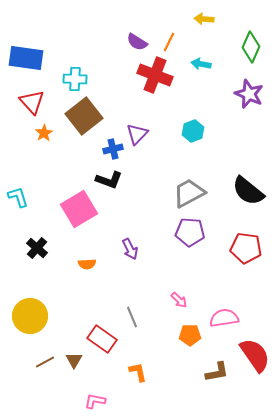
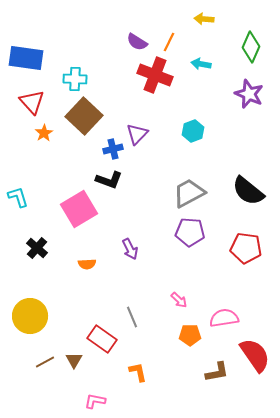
brown square: rotated 9 degrees counterclockwise
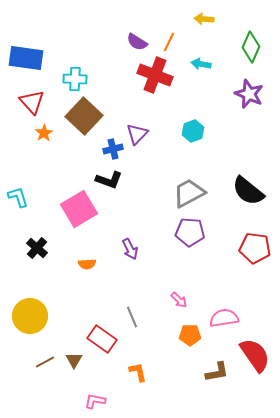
red pentagon: moved 9 px right
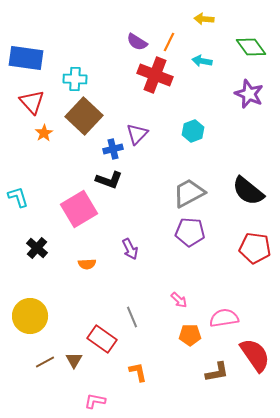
green diamond: rotated 60 degrees counterclockwise
cyan arrow: moved 1 px right, 3 px up
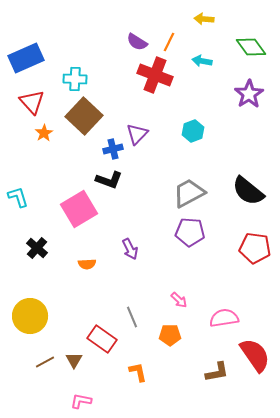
blue rectangle: rotated 32 degrees counterclockwise
purple star: rotated 16 degrees clockwise
orange pentagon: moved 20 px left
pink L-shape: moved 14 px left
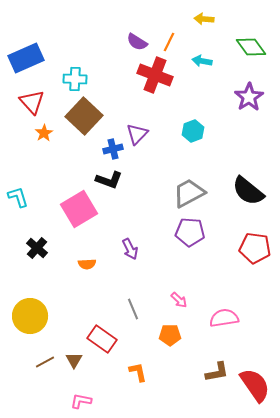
purple star: moved 3 px down
gray line: moved 1 px right, 8 px up
red semicircle: moved 30 px down
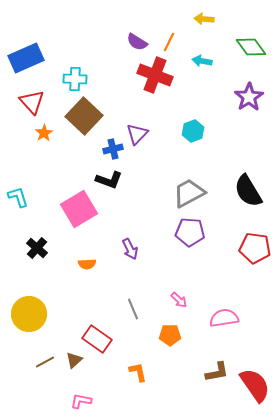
black semicircle: rotated 20 degrees clockwise
yellow circle: moved 1 px left, 2 px up
red rectangle: moved 5 px left
brown triangle: rotated 18 degrees clockwise
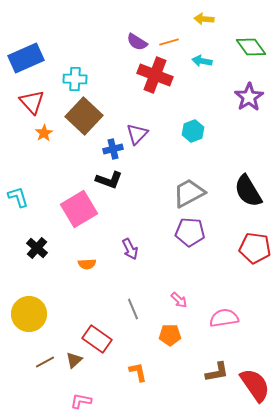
orange line: rotated 48 degrees clockwise
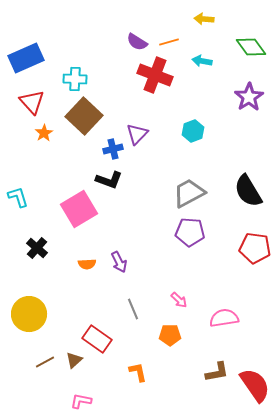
purple arrow: moved 11 px left, 13 px down
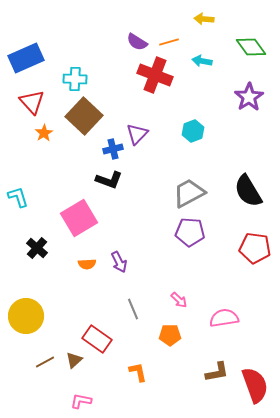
pink square: moved 9 px down
yellow circle: moved 3 px left, 2 px down
red semicircle: rotated 15 degrees clockwise
